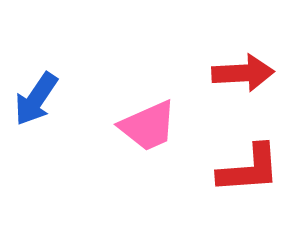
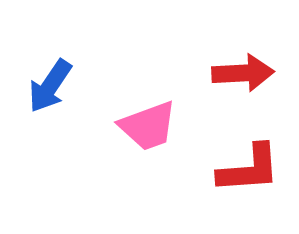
blue arrow: moved 14 px right, 13 px up
pink trapezoid: rotated 4 degrees clockwise
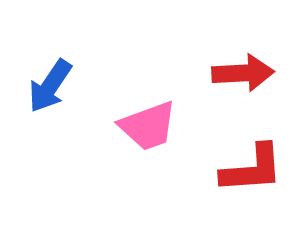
red L-shape: moved 3 px right
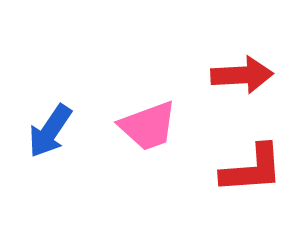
red arrow: moved 1 px left, 2 px down
blue arrow: moved 45 px down
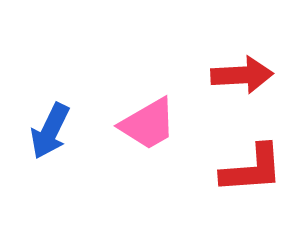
pink trapezoid: moved 2 px up; rotated 10 degrees counterclockwise
blue arrow: rotated 8 degrees counterclockwise
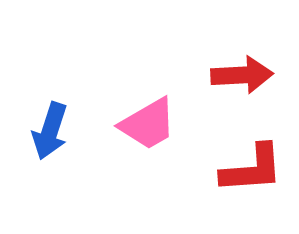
blue arrow: rotated 8 degrees counterclockwise
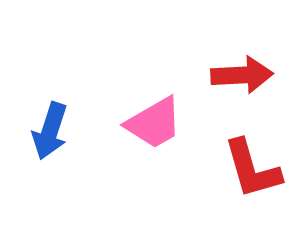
pink trapezoid: moved 6 px right, 1 px up
red L-shape: rotated 78 degrees clockwise
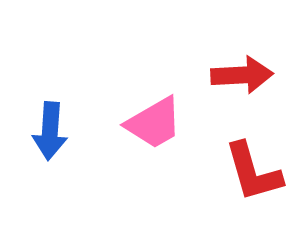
blue arrow: rotated 14 degrees counterclockwise
red L-shape: moved 1 px right, 3 px down
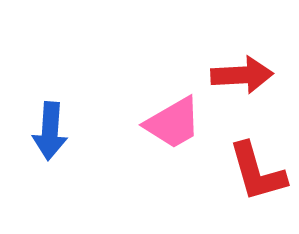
pink trapezoid: moved 19 px right
red L-shape: moved 4 px right
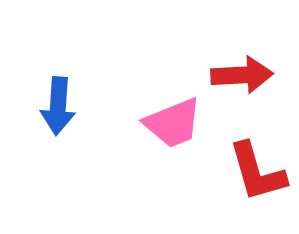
pink trapezoid: rotated 8 degrees clockwise
blue arrow: moved 8 px right, 25 px up
